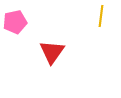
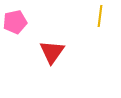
yellow line: moved 1 px left
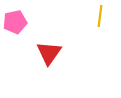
red triangle: moved 3 px left, 1 px down
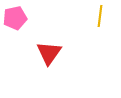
pink pentagon: moved 4 px up
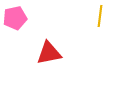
red triangle: rotated 44 degrees clockwise
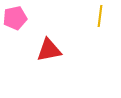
red triangle: moved 3 px up
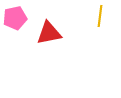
red triangle: moved 17 px up
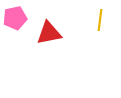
yellow line: moved 4 px down
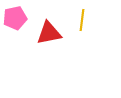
yellow line: moved 18 px left
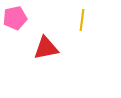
red triangle: moved 3 px left, 15 px down
